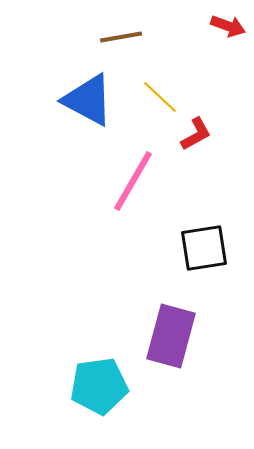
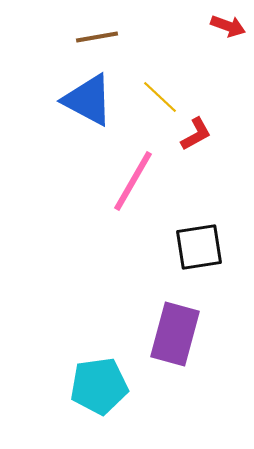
brown line: moved 24 px left
black square: moved 5 px left, 1 px up
purple rectangle: moved 4 px right, 2 px up
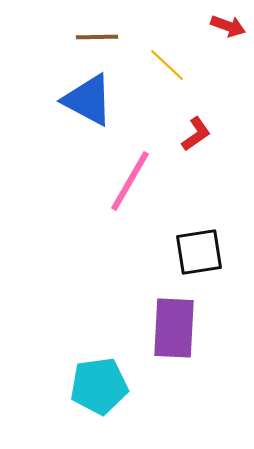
brown line: rotated 9 degrees clockwise
yellow line: moved 7 px right, 32 px up
red L-shape: rotated 6 degrees counterclockwise
pink line: moved 3 px left
black square: moved 5 px down
purple rectangle: moved 1 px left, 6 px up; rotated 12 degrees counterclockwise
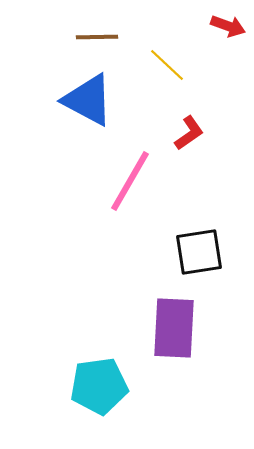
red L-shape: moved 7 px left, 1 px up
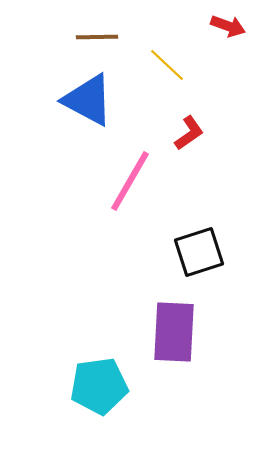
black square: rotated 9 degrees counterclockwise
purple rectangle: moved 4 px down
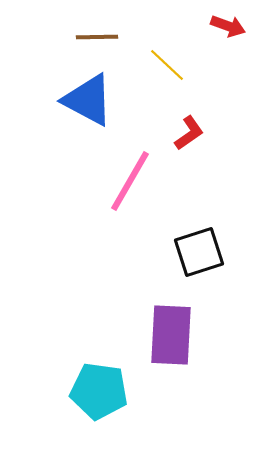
purple rectangle: moved 3 px left, 3 px down
cyan pentagon: moved 5 px down; rotated 16 degrees clockwise
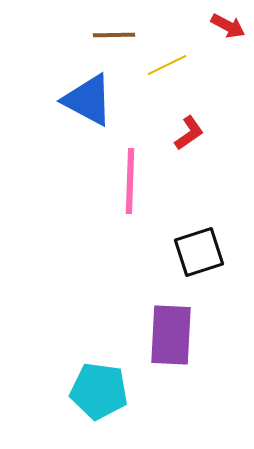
red arrow: rotated 8 degrees clockwise
brown line: moved 17 px right, 2 px up
yellow line: rotated 69 degrees counterclockwise
pink line: rotated 28 degrees counterclockwise
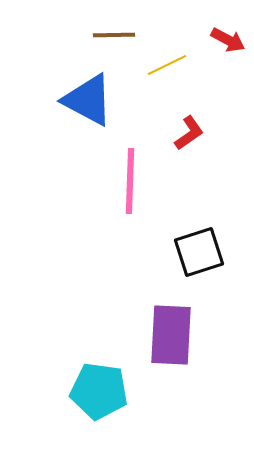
red arrow: moved 14 px down
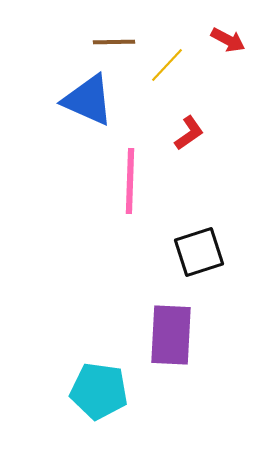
brown line: moved 7 px down
yellow line: rotated 21 degrees counterclockwise
blue triangle: rotated 4 degrees counterclockwise
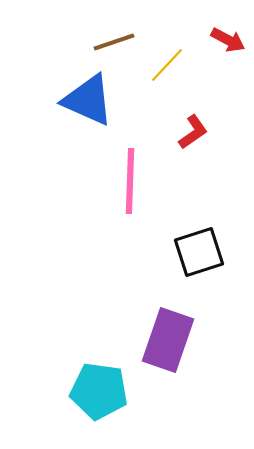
brown line: rotated 18 degrees counterclockwise
red L-shape: moved 4 px right, 1 px up
purple rectangle: moved 3 px left, 5 px down; rotated 16 degrees clockwise
